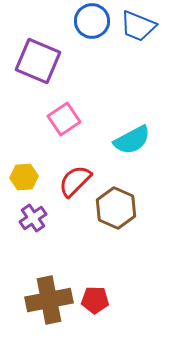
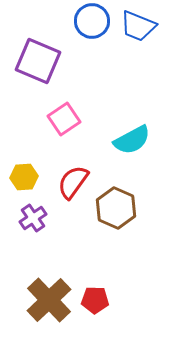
red semicircle: moved 2 px left, 1 px down; rotated 9 degrees counterclockwise
brown cross: rotated 33 degrees counterclockwise
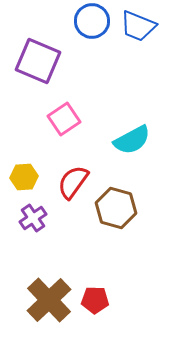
brown hexagon: rotated 9 degrees counterclockwise
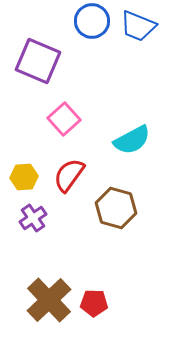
pink square: rotated 8 degrees counterclockwise
red semicircle: moved 4 px left, 7 px up
red pentagon: moved 1 px left, 3 px down
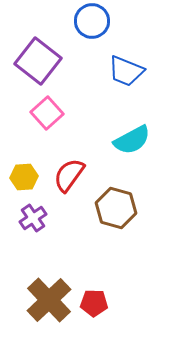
blue trapezoid: moved 12 px left, 45 px down
purple square: rotated 15 degrees clockwise
pink square: moved 17 px left, 6 px up
